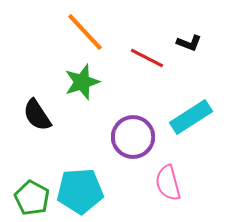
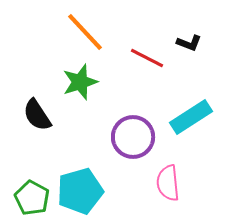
green star: moved 2 px left
pink semicircle: rotated 9 degrees clockwise
cyan pentagon: rotated 12 degrees counterclockwise
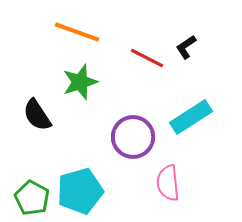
orange line: moved 8 px left; rotated 27 degrees counterclockwise
black L-shape: moved 3 px left, 4 px down; rotated 125 degrees clockwise
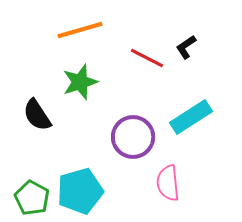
orange line: moved 3 px right, 2 px up; rotated 36 degrees counterclockwise
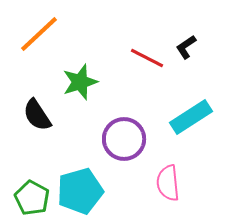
orange line: moved 41 px left, 4 px down; rotated 27 degrees counterclockwise
purple circle: moved 9 px left, 2 px down
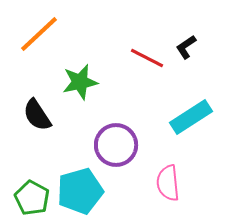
green star: rotated 6 degrees clockwise
purple circle: moved 8 px left, 6 px down
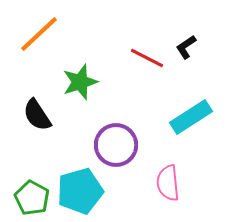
green star: rotated 6 degrees counterclockwise
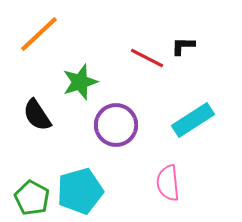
black L-shape: moved 3 px left, 1 px up; rotated 35 degrees clockwise
cyan rectangle: moved 2 px right, 3 px down
purple circle: moved 20 px up
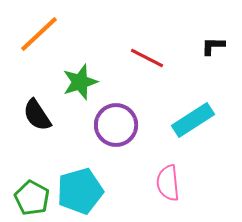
black L-shape: moved 30 px right
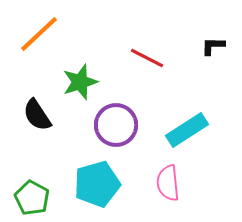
cyan rectangle: moved 6 px left, 10 px down
cyan pentagon: moved 17 px right, 7 px up
